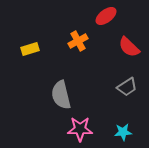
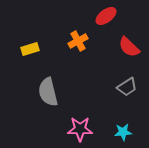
gray semicircle: moved 13 px left, 3 px up
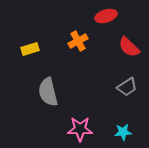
red ellipse: rotated 20 degrees clockwise
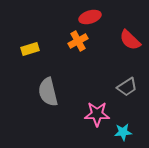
red ellipse: moved 16 px left, 1 px down
red semicircle: moved 1 px right, 7 px up
pink star: moved 17 px right, 15 px up
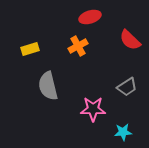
orange cross: moved 5 px down
gray semicircle: moved 6 px up
pink star: moved 4 px left, 5 px up
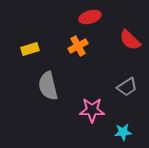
pink star: moved 1 px left, 1 px down
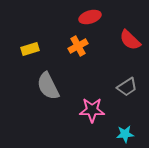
gray semicircle: rotated 12 degrees counterclockwise
cyan star: moved 2 px right, 2 px down
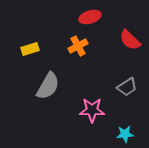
gray semicircle: rotated 124 degrees counterclockwise
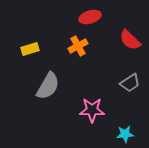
gray trapezoid: moved 3 px right, 4 px up
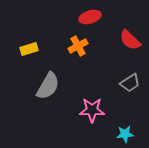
yellow rectangle: moved 1 px left
